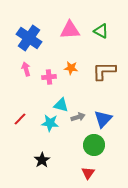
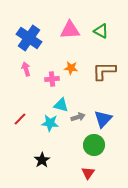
pink cross: moved 3 px right, 2 px down
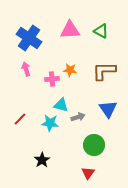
orange star: moved 1 px left, 2 px down
blue triangle: moved 5 px right, 10 px up; rotated 18 degrees counterclockwise
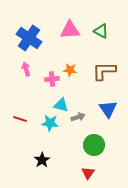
red line: rotated 64 degrees clockwise
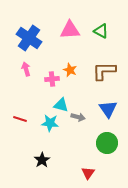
orange star: rotated 16 degrees clockwise
gray arrow: rotated 32 degrees clockwise
green circle: moved 13 px right, 2 px up
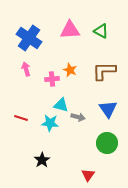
red line: moved 1 px right, 1 px up
red triangle: moved 2 px down
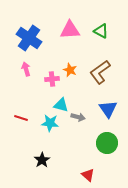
brown L-shape: moved 4 px left, 1 px down; rotated 35 degrees counterclockwise
red triangle: rotated 24 degrees counterclockwise
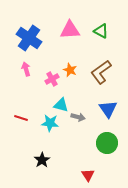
brown L-shape: moved 1 px right
pink cross: rotated 24 degrees counterclockwise
red triangle: rotated 16 degrees clockwise
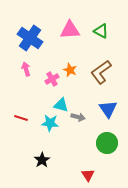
blue cross: moved 1 px right
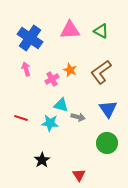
red triangle: moved 9 px left
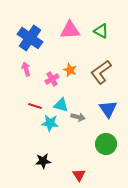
red line: moved 14 px right, 12 px up
green circle: moved 1 px left, 1 px down
black star: moved 1 px right, 1 px down; rotated 28 degrees clockwise
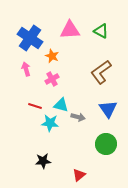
orange star: moved 18 px left, 14 px up
red triangle: rotated 24 degrees clockwise
